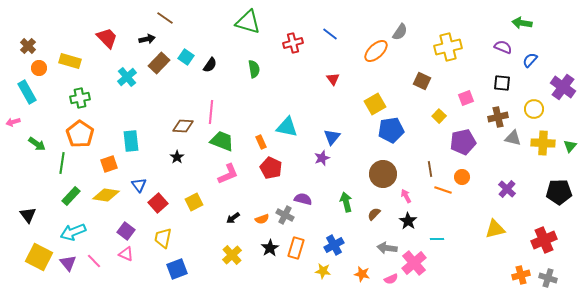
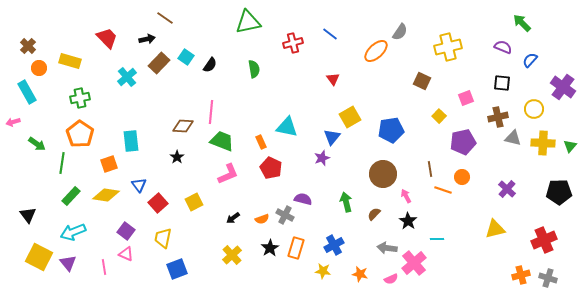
green triangle at (248, 22): rotated 28 degrees counterclockwise
green arrow at (522, 23): rotated 36 degrees clockwise
yellow square at (375, 104): moved 25 px left, 13 px down
pink line at (94, 261): moved 10 px right, 6 px down; rotated 35 degrees clockwise
orange star at (362, 274): moved 2 px left
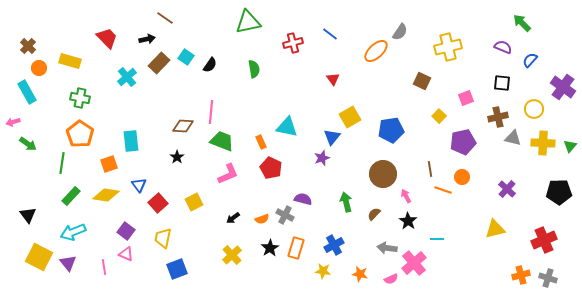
green cross at (80, 98): rotated 24 degrees clockwise
green arrow at (37, 144): moved 9 px left
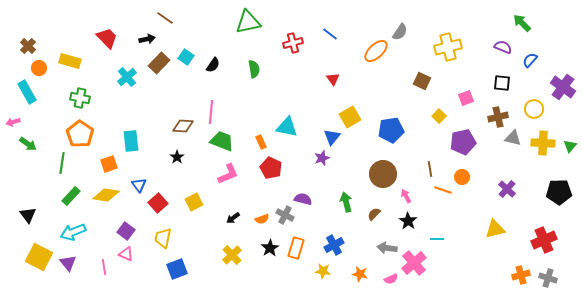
black semicircle at (210, 65): moved 3 px right
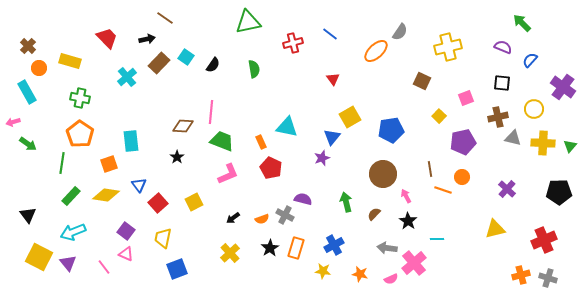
yellow cross at (232, 255): moved 2 px left, 2 px up
pink line at (104, 267): rotated 28 degrees counterclockwise
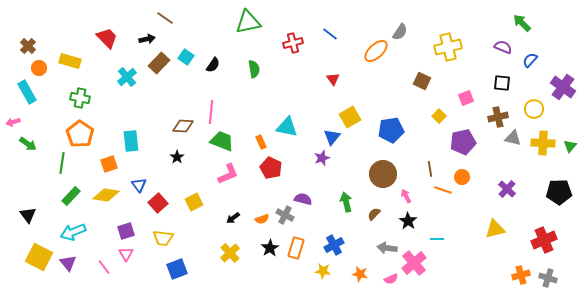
purple square at (126, 231): rotated 36 degrees clockwise
yellow trapezoid at (163, 238): rotated 95 degrees counterclockwise
pink triangle at (126, 254): rotated 35 degrees clockwise
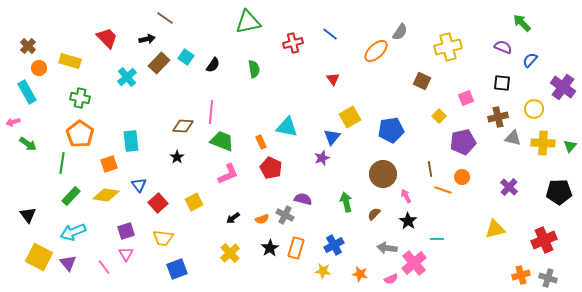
purple cross at (507, 189): moved 2 px right, 2 px up
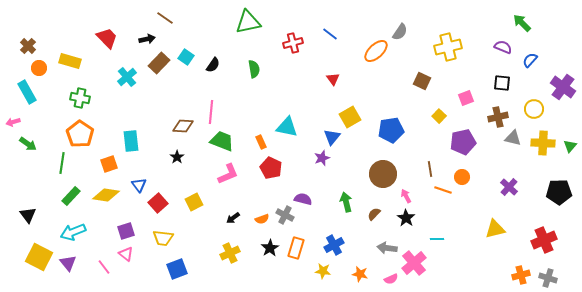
black star at (408, 221): moved 2 px left, 3 px up
yellow cross at (230, 253): rotated 18 degrees clockwise
pink triangle at (126, 254): rotated 21 degrees counterclockwise
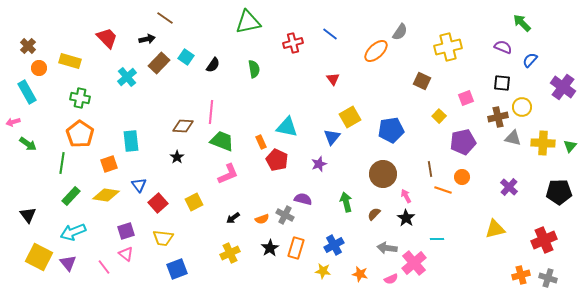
yellow circle at (534, 109): moved 12 px left, 2 px up
purple star at (322, 158): moved 3 px left, 6 px down
red pentagon at (271, 168): moved 6 px right, 8 px up
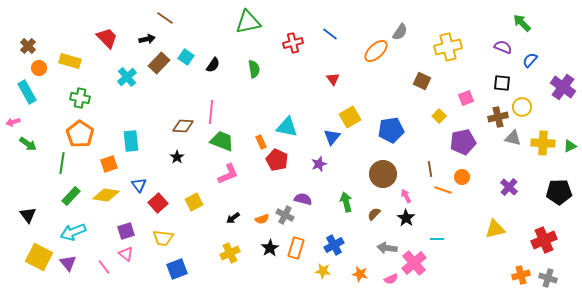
green triangle at (570, 146): rotated 24 degrees clockwise
